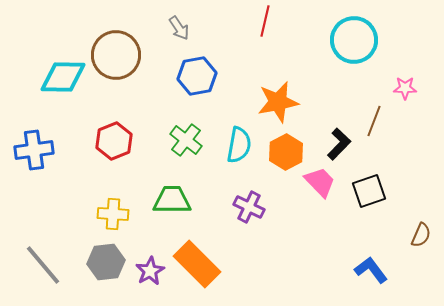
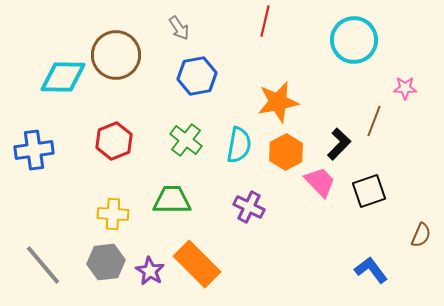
purple star: rotated 12 degrees counterclockwise
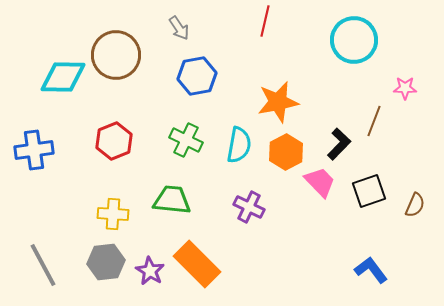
green cross: rotated 12 degrees counterclockwise
green trapezoid: rotated 6 degrees clockwise
brown semicircle: moved 6 px left, 30 px up
gray line: rotated 12 degrees clockwise
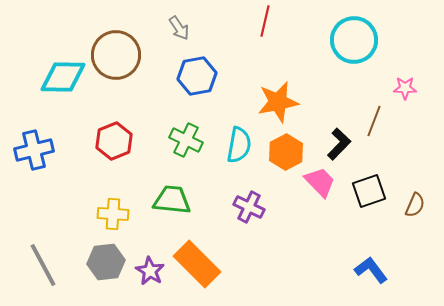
blue cross: rotated 6 degrees counterclockwise
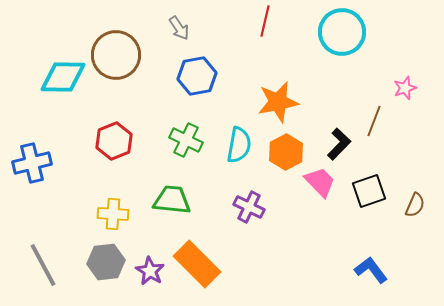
cyan circle: moved 12 px left, 8 px up
pink star: rotated 20 degrees counterclockwise
blue cross: moved 2 px left, 13 px down
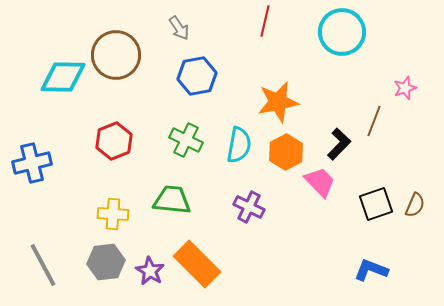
black square: moved 7 px right, 13 px down
blue L-shape: rotated 32 degrees counterclockwise
